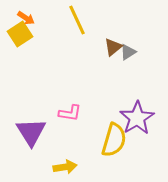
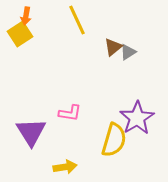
orange arrow: moved 2 px up; rotated 66 degrees clockwise
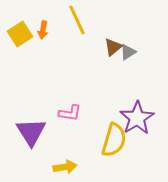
orange arrow: moved 17 px right, 14 px down
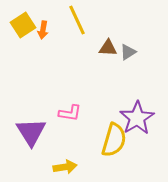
yellow square: moved 3 px right, 9 px up
brown triangle: moved 5 px left, 1 px down; rotated 42 degrees clockwise
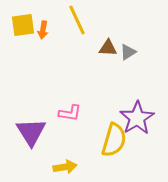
yellow square: rotated 25 degrees clockwise
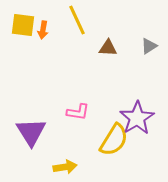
yellow square: rotated 15 degrees clockwise
gray triangle: moved 21 px right, 6 px up
pink L-shape: moved 8 px right, 1 px up
yellow semicircle: rotated 16 degrees clockwise
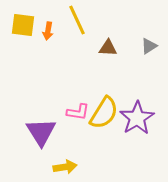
orange arrow: moved 5 px right, 1 px down
purple triangle: moved 10 px right
yellow semicircle: moved 10 px left, 27 px up
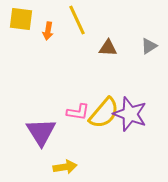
yellow square: moved 2 px left, 6 px up
yellow semicircle: rotated 8 degrees clockwise
purple star: moved 7 px left, 4 px up; rotated 20 degrees counterclockwise
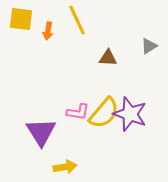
brown triangle: moved 10 px down
